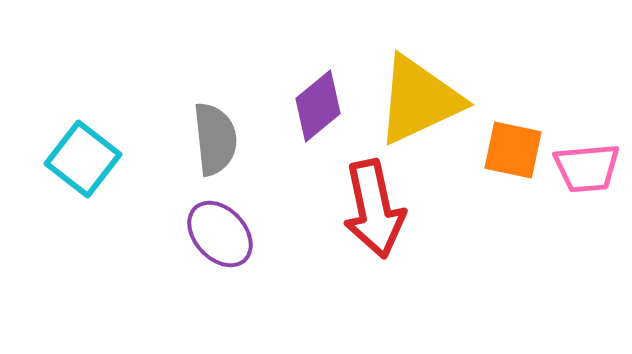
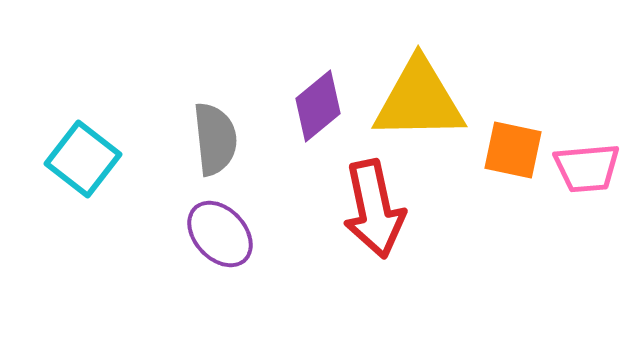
yellow triangle: rotated 24 degrees clockwise
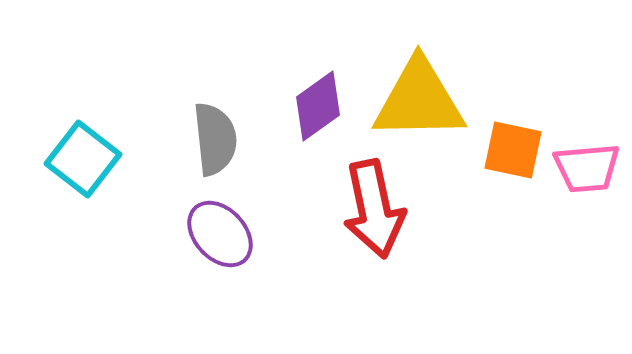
purple diamond: rotated 4 degrees clockwise
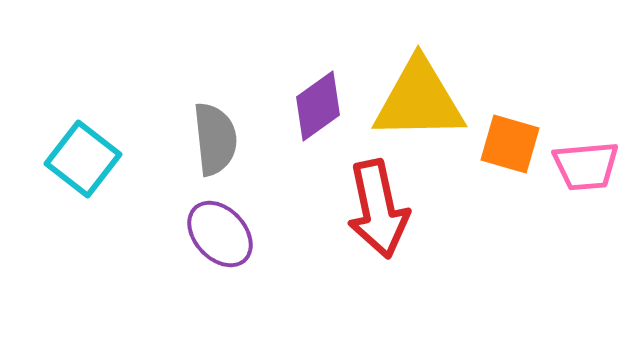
orange square: moved 3 px left, 6 px up; rotated 4 degrees clockwise
pink trapezoid: moved 1 px left, 2 px up
red arrow: moved 4 px right
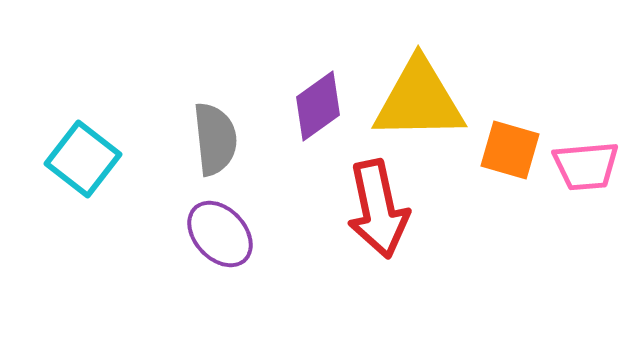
orange square: moved 6 px down
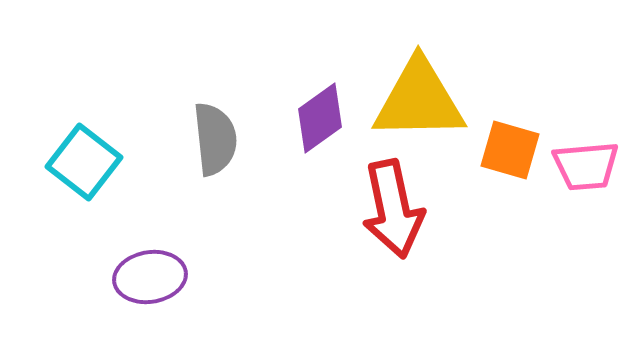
purple diamond: moved 2 px right, 12 px down
cyan square: moved 1 px right, 3 px down
red arrow: moved 15 px right
purple ellipse: moved 70 px left, 43 px down; rotated 56 degrees counterclockwise
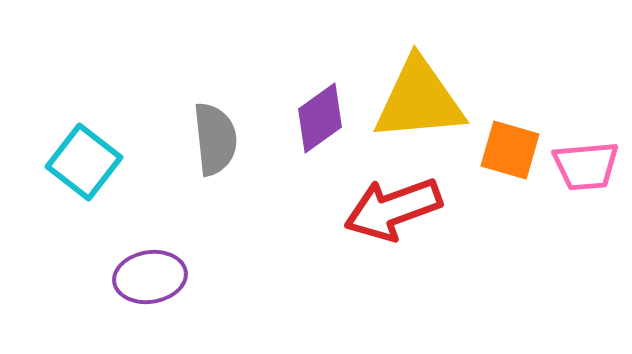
yellow triangle: rotated 4 degrees counterclockwise
red arrow: rotated 82 degrees clockwise
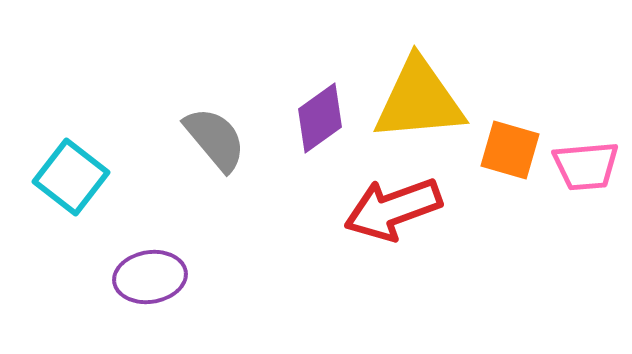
gray semicircle: rotated 34 degrees counterclockwise
cyan square: moved 13 px left, 15 px down
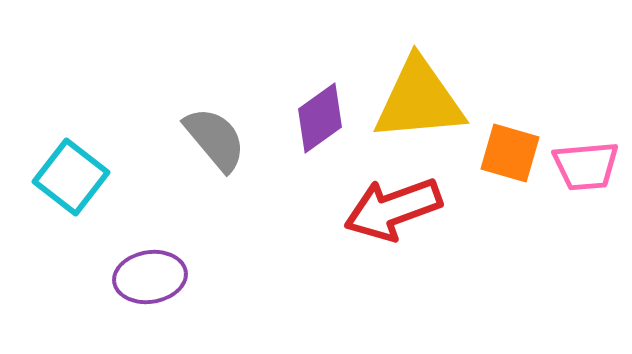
orange square: moved 3 px down
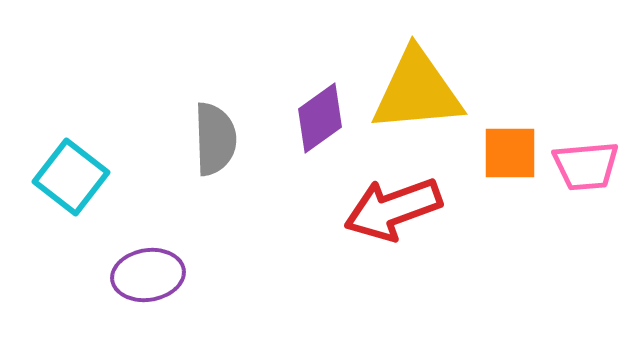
yellow triangle: moved 2 px left, 9 px up
gray semicircle: rotated 38 degrees clockwise
orange square: rotated 16 degrees counterclockwise
purple ellipse: moved 2 px left, 2 px up
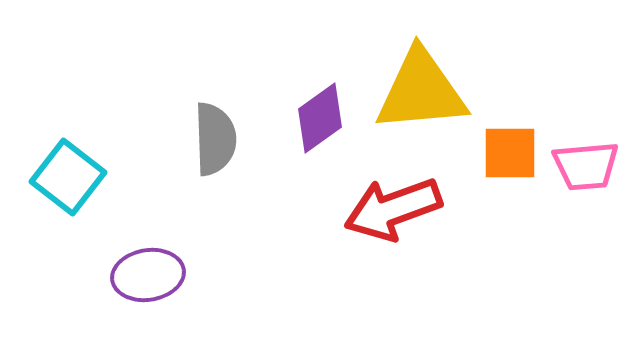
yellow triangle: moved 4 px right
cyan square: moved 3 px left
